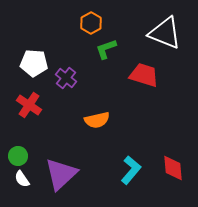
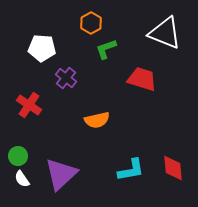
white pentagon: moved 8 px right, 15 px up
red trapezoid: moved 2 px left, 4 px down
cyan L-shape: rotated 40 degrees clockwise
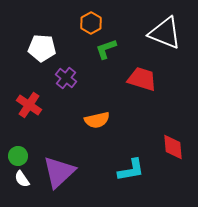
red diamond: moved 21 px up
purple triangle: moved 2 px left, 2 px up
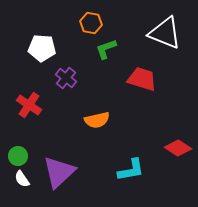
orange hexagon: rotated 20 degrees counterclockwise
red diamond: moved 5 px right, 1 px down; rotated 52 degrees counterclockwise
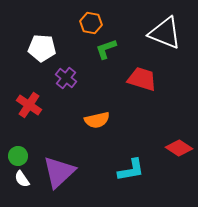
red diamond: moved 1 px right
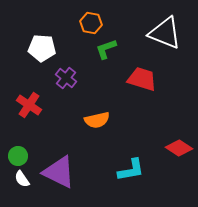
purple triangle: rotated 51 degrees counterclockwise
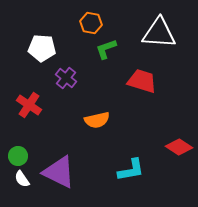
white triangle: moved 6 px left; rotated 18 degrees counterclockwise
red trapezoid: moved 2 px down
red diamond: moved 1 px up
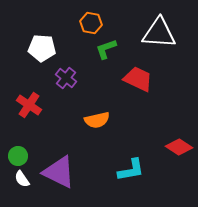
red trapezoid: moved 4 px left, 2 px up; rotated 8 degrees clockwise
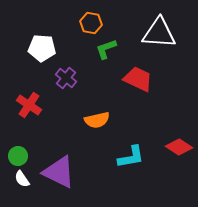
cyan L-shape: moved 13 px up
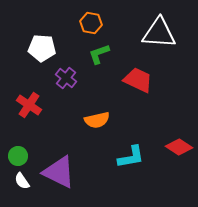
green L-shape: moved 7 px left, 5 px down
red trapezoid: moved 1 px down
white semicircle: moved 2 px down
